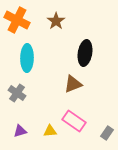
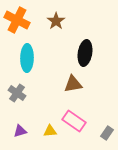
brown triangle: rotated 12 degrees clockwise
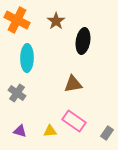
black ellipse: moved 2 px left, 12 px up
purple triangle: rotated 32 degrees clockwise
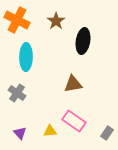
cyan ellipse: moved 1 px left, 1 px up
purple triangle: moved 2 px down; rotated 32 degrees clockwise
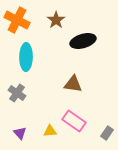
brown star: moved 1 px up
black ellipse: rotated 65 degrees clockwise
brown triangle: rotated 18 degrees clockwise
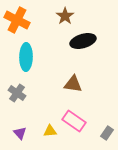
brown star: moved 9 px right, 4 px up
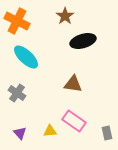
orange cross: moved 1 px down
cyan ellipse: rotated 48 degrees counterclockwise
gray rectangle: rotated 48 degrees counterclockwise
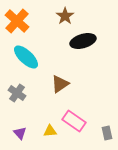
orange cross: rotated 15 degrees clockwise
brown triangle: moved 13 px left; rotated 42 degrees counterclockwise
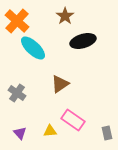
cyan ellipse: moved 7 px right, 9 px up
pink rectangle: moved 1 px left, 1 px up
